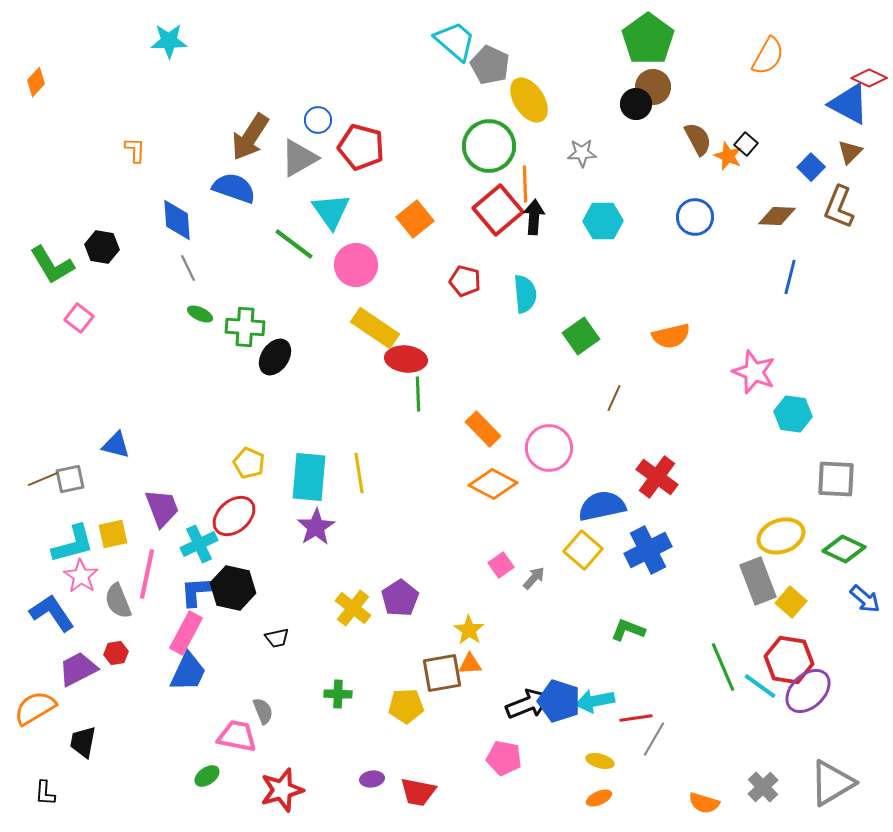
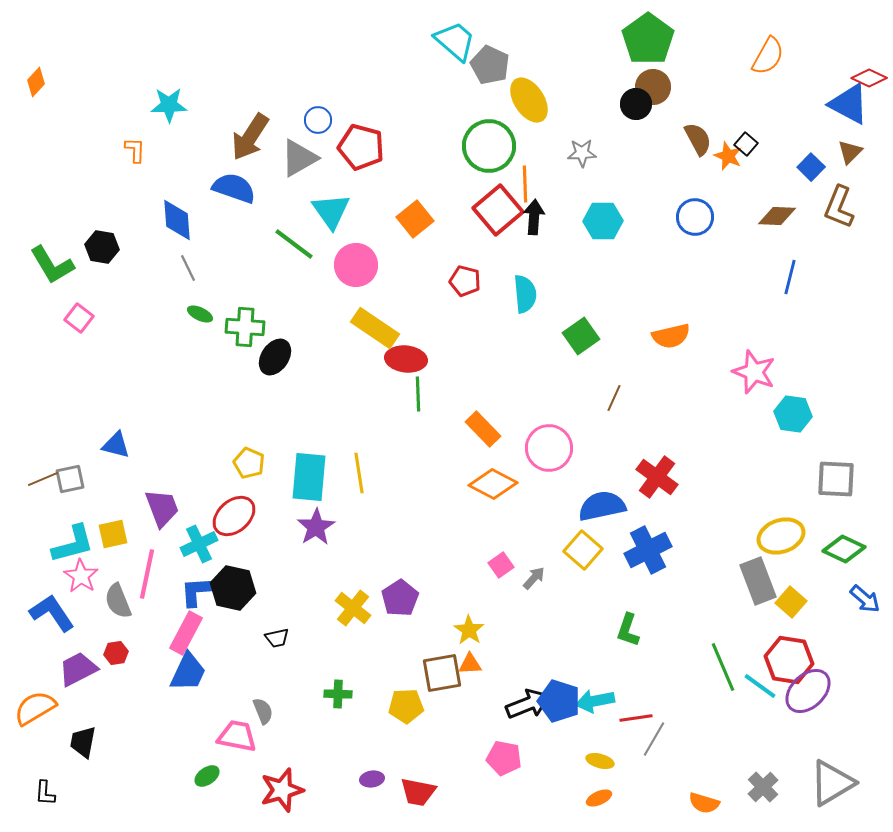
cyan star at (169, 41): moved 64 px down
green L-shape at (628, 630): rotated 92 degrees counterclockwise
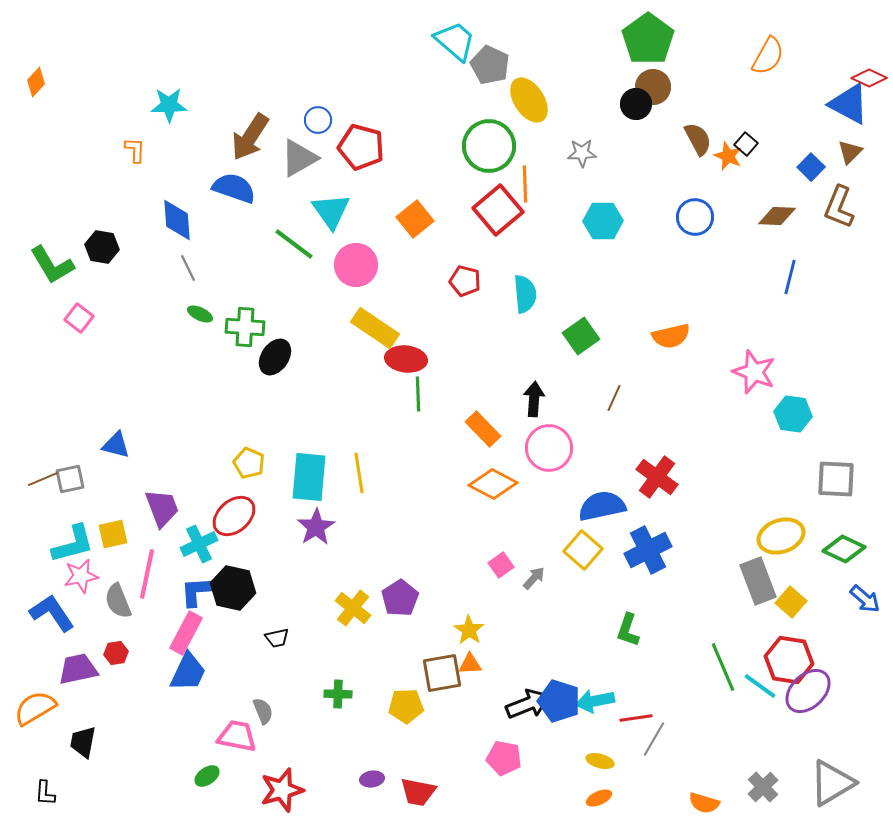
black arrow at (534, 217): moved 182 px down
pink star at (81, 576): rotated 28 degrees clockwise
purple trapezoid at (78, 669): rotated 15 degrees clockwise
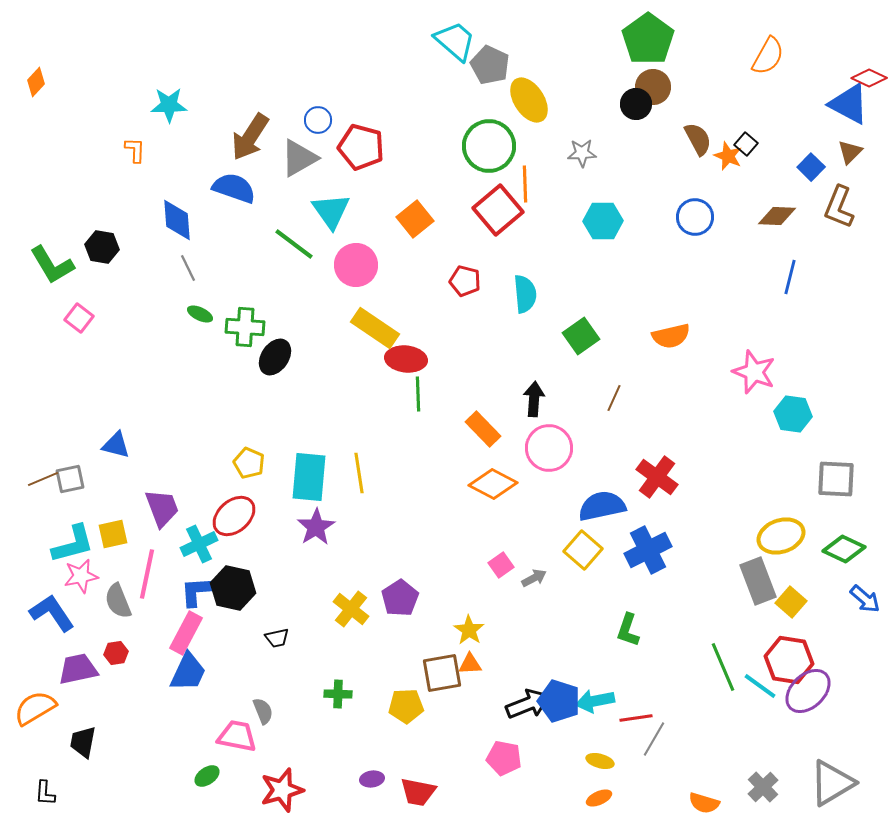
gray arrow at (534, 578): rotated 20 degrees clockwise
yellow cross at (353, 608): moved 2 px left, 1 px down
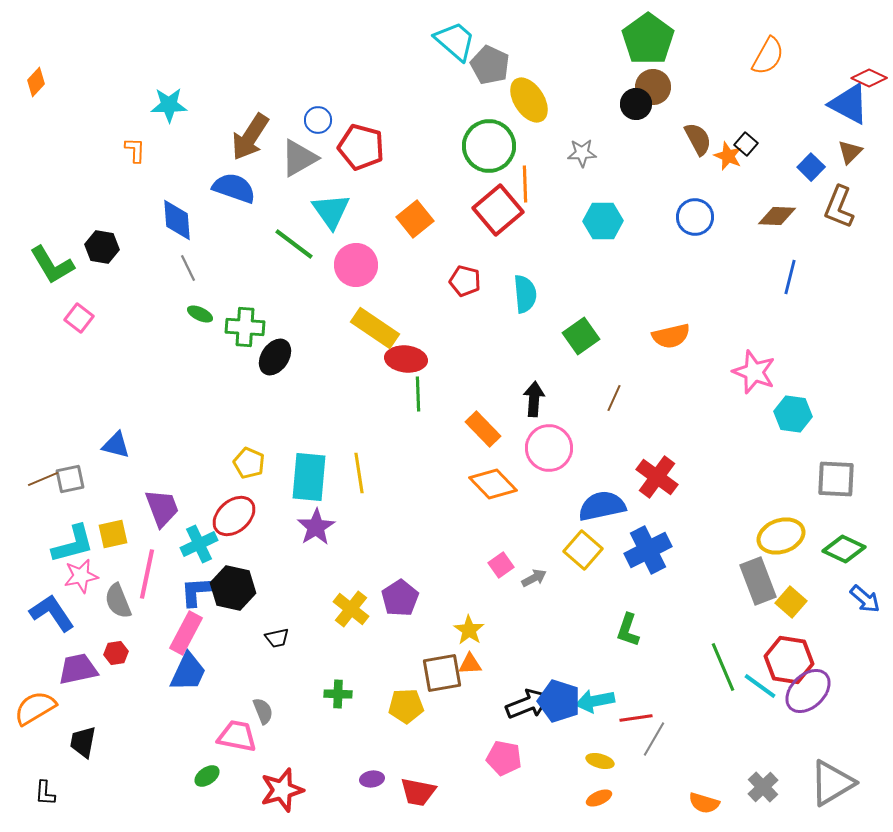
orange diamond at (493, 484): rotated 18 degrees clockwise
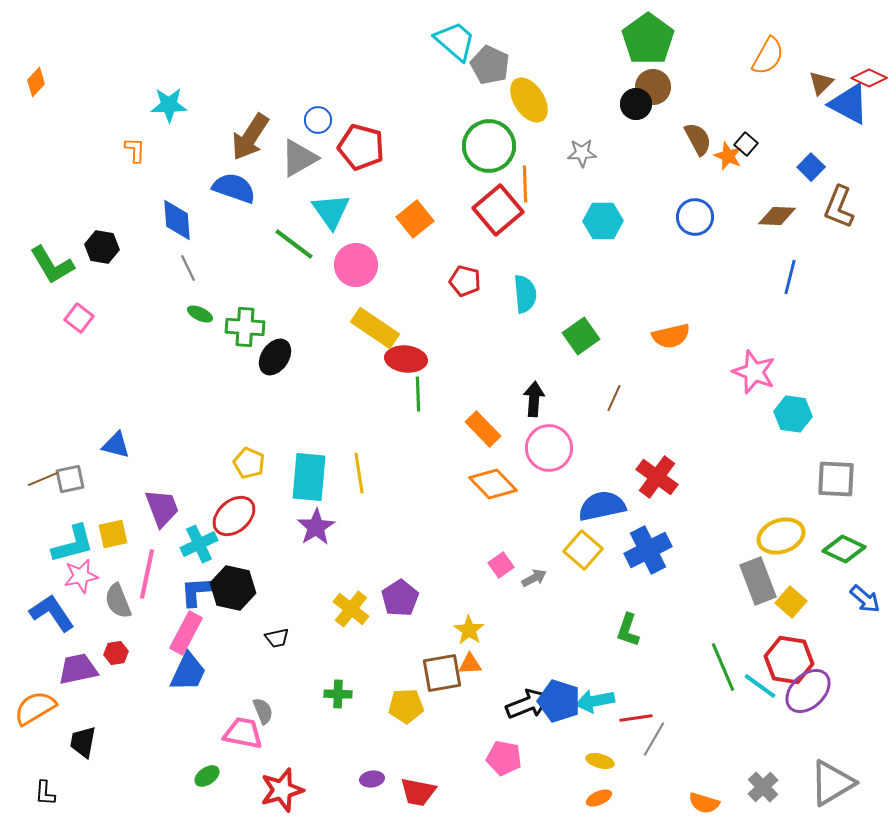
brown triangle at (850, 152): moved 29 px left, 69 px up
pink trapezoid at (237, 736): moved 6 px right, 3 px up
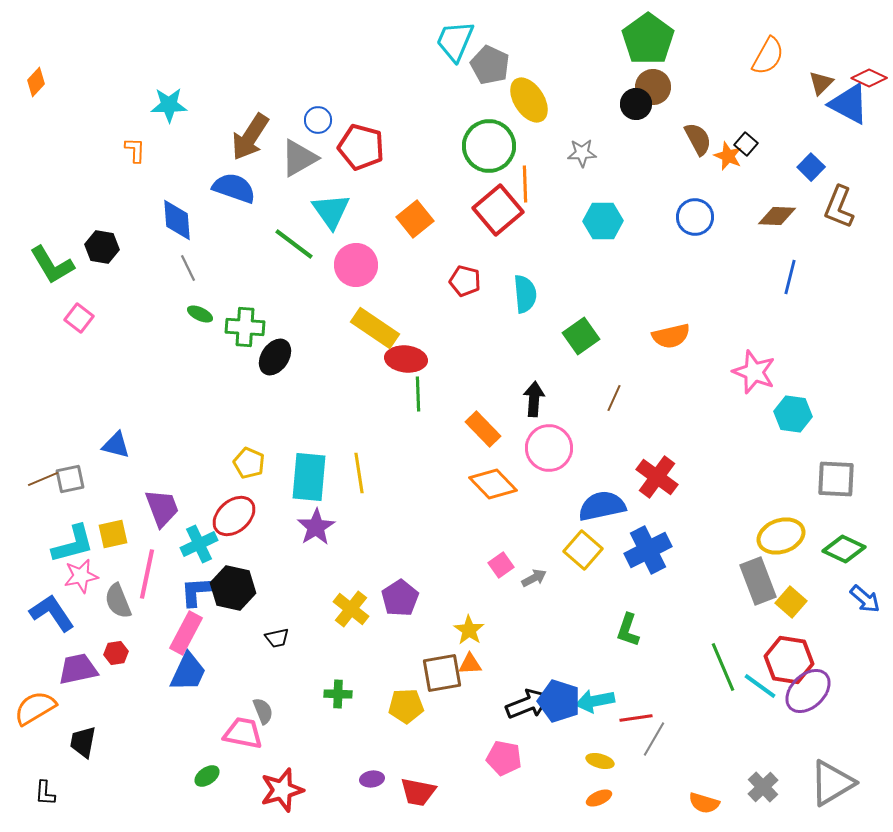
cyan trapezoid at (455, 41): rotated 108 degrees counterclockwise
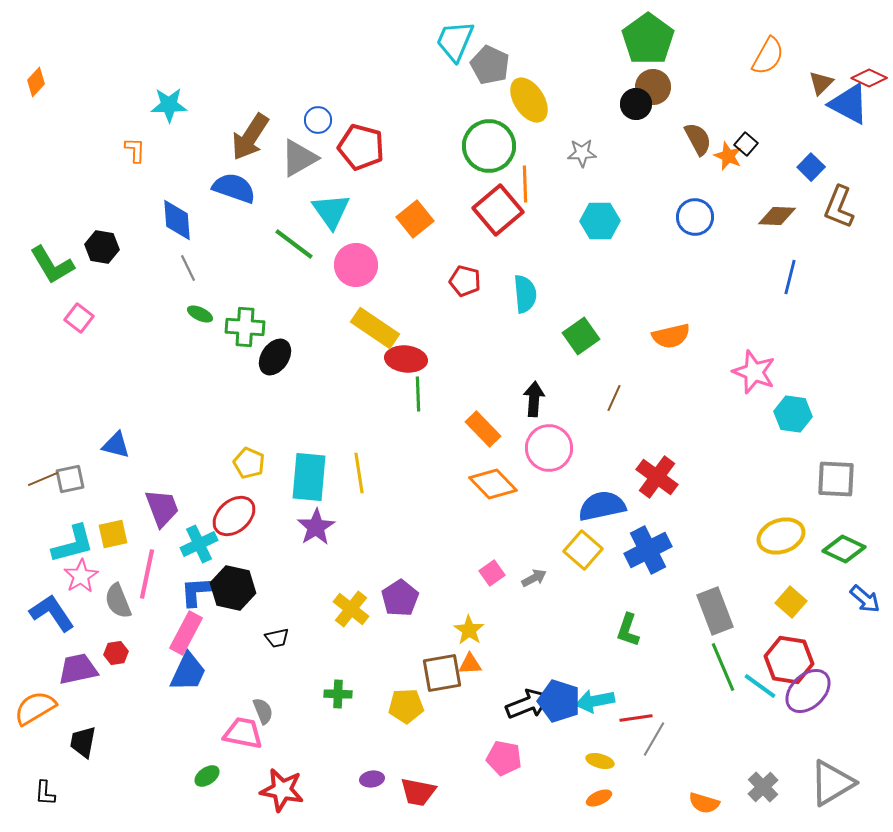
cyan hexagon at (603, 221): moved 3 px left
pink square at (501, 565): moved 9 px left, 8 px down
pink star at (81, 576): rotated 20 degrees counterclockwise
gray rectangle at (758, 581): moved 43 px left, 30 px down
red star at (282, 790): rotated 27 degrees clockwise
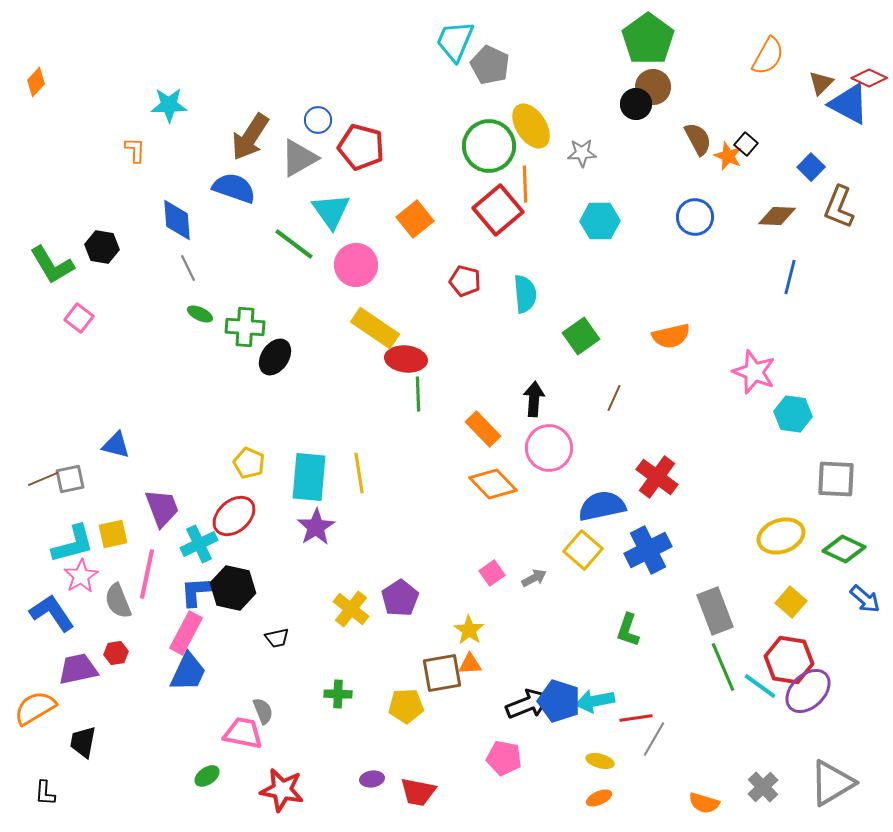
yellow ellipse at (529, 100): moved 2 px right, 26 px down
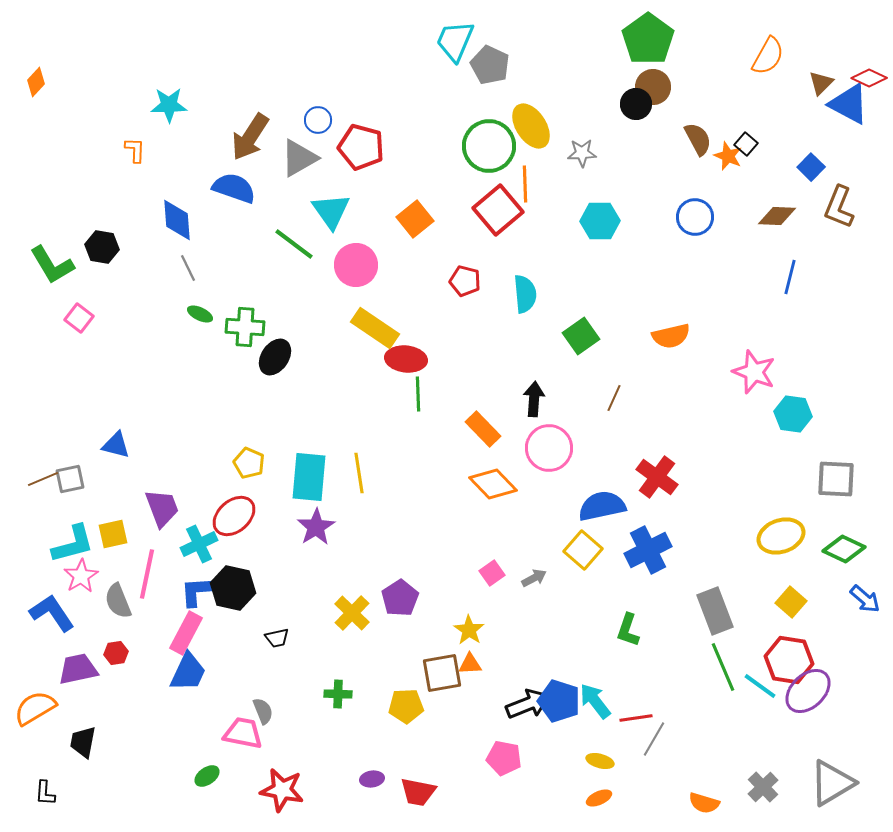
yellow cross at (351, 609): moved 1 px right, 4 px down; rotated 6 degrees clockwise
cyan arrow at (595, 701): rotated 63 degrees clockwise
